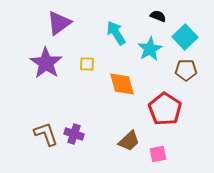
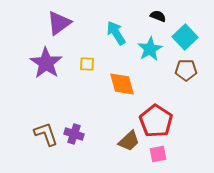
red pentagon: moved 9 px left, 12 px down
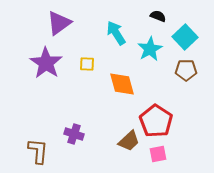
brown L-shape: moved 8 px left, 17 px down; rotated 24 degrees clockwise
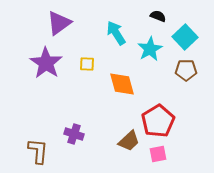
red pentagon: moved 2 px right; rotated 8 degrees clockwise
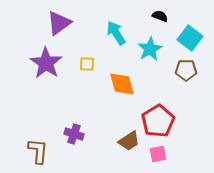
black semicircle: moved 2 px right
cyan square: moved 5 px right, 1 px down; rotated 10 degrees counterclockwise
brown trapezoid: rotated 10 degrees clockwise
